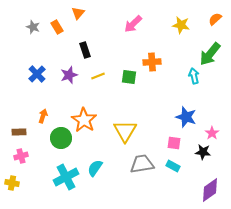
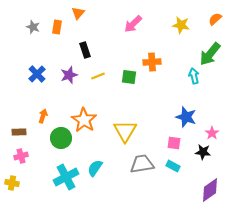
orange rectangle: rotated 40 degrees clockwise
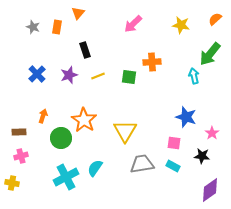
black star: moved 1 px left, 4 px down
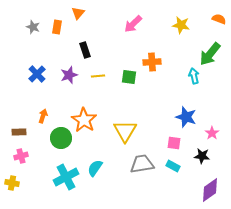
orange semicircle: moved 4 px right; rotated 64 degrees clockwise
yellow line: rotated 16 degrees clockwise
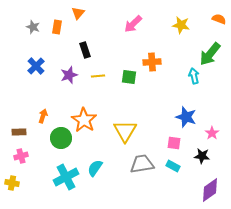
blue cross: moved 1 px left, 8 px up
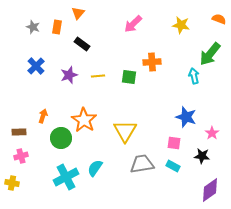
black rectangle: moved 3 px left, 6 px up; rotated 35 degrees counterclockwise
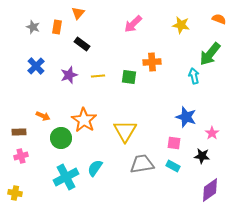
orange arrow: rotated 96 degrees clockwise
yellow cross: moved 3 px right, 10 px down
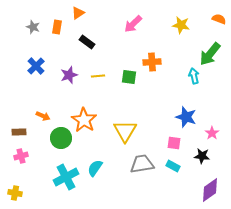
orange triangle: rotated 16 degrees clockwise
black rectangle: moved 5 px right, 2 px up
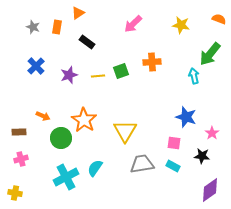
green square: moved 8 px left, 6 px up; rotated 28 degrees counterclockwise
pink cross: moved 3 px down
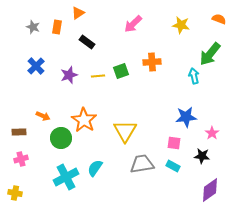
blue star: rotated 25 degrees counterclockwise
